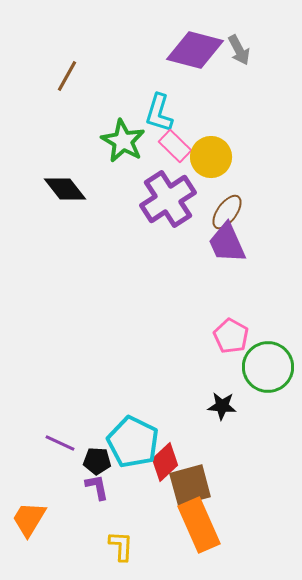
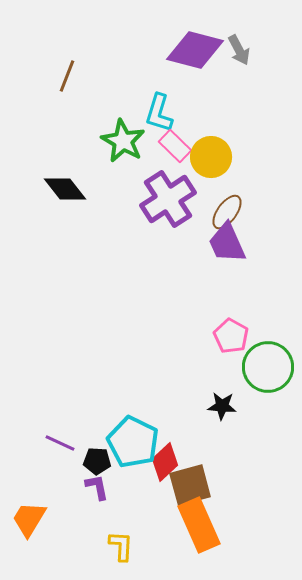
brown line: rotated 8 degrees counterclockwise
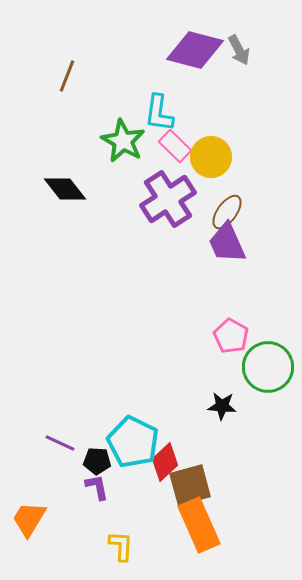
cyan L-shape: rotated 9 degrees counterclockwise
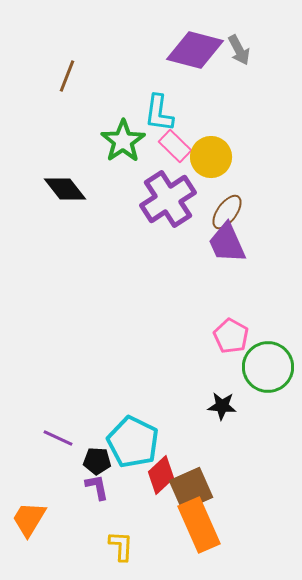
green star: rotated 9 degrees clockwise
purple line: moved 2 px left, 5 px up
red diamond: moved 4 px left, 13 px down
brown square: moved 1 px right, 4 px down; rotated 9 degrees counterclockwise
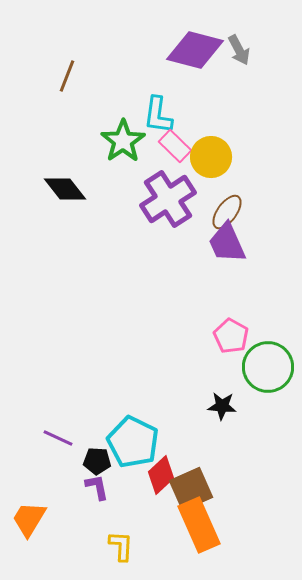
cyan L-shape: moved 1 px left, 2 px down
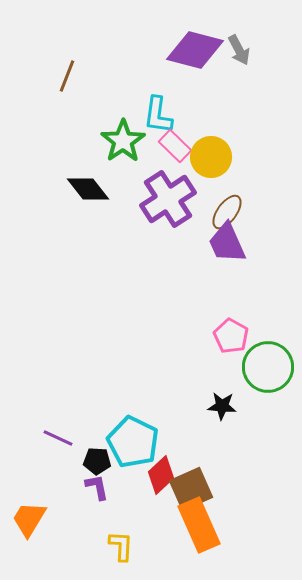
black diamond: moved 23 px right
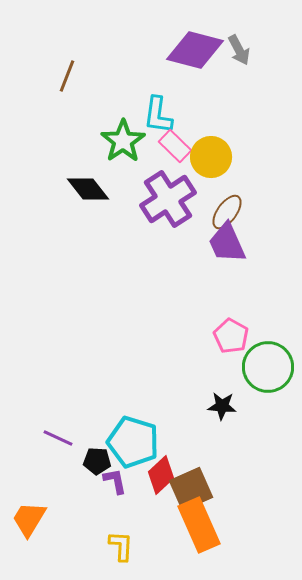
cyan pentagon: rotated 9 degrees counterclockwise
purple L-shape: moved 18 px right, 6 px up
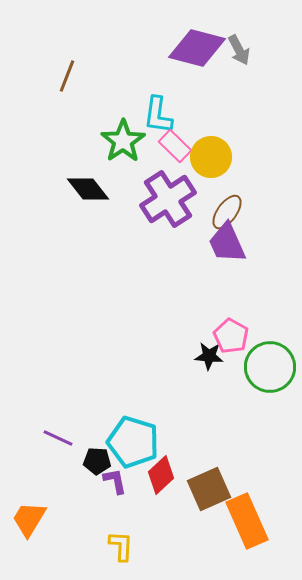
purple diamond: moved 2 px right, 2 px up
green circle: moved 2 px right
black star: moved 13 px left, 50 px up
brown square: moved 18 px right
orange rectangle: moved 48 px right, 4 px up
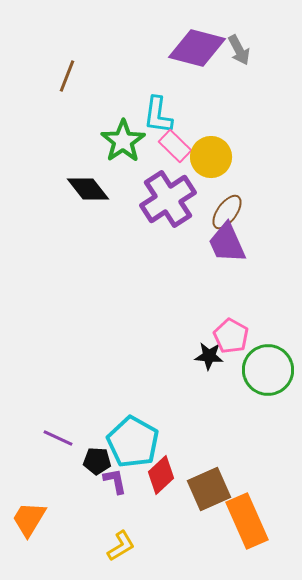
green circle: moved 2 px left, 3 px down
cyan pentagon: rotated 12 degrees clockwise
yellow L-shape: rotated 56 degrees clockwise
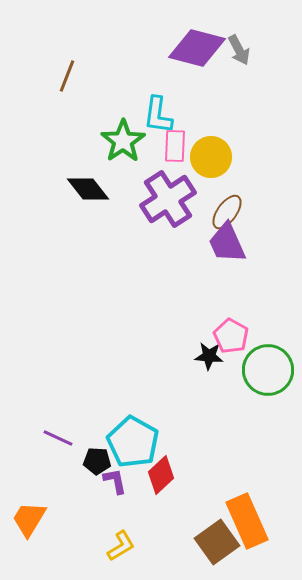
pink rectangle: rotated 48 degrees clockwise
brown square: moved 8 px right, 53 px down; rotated 12 degrees counterclockwise
